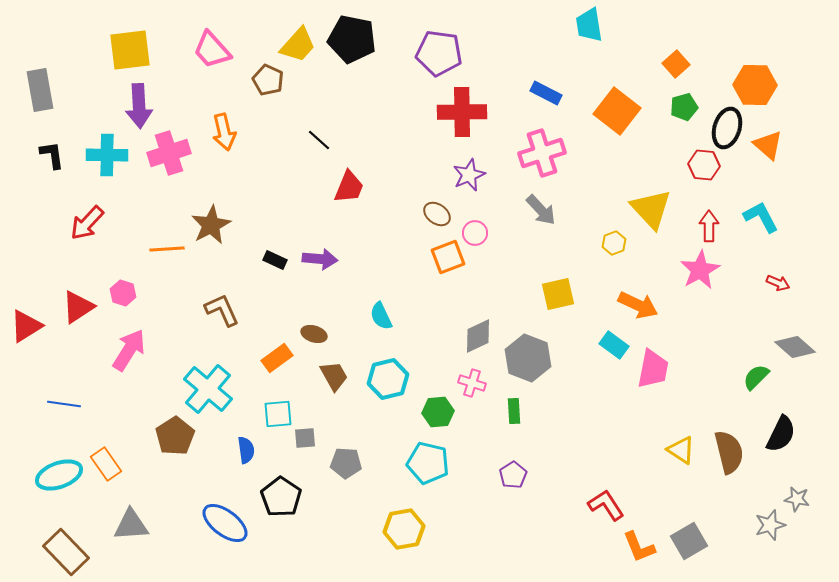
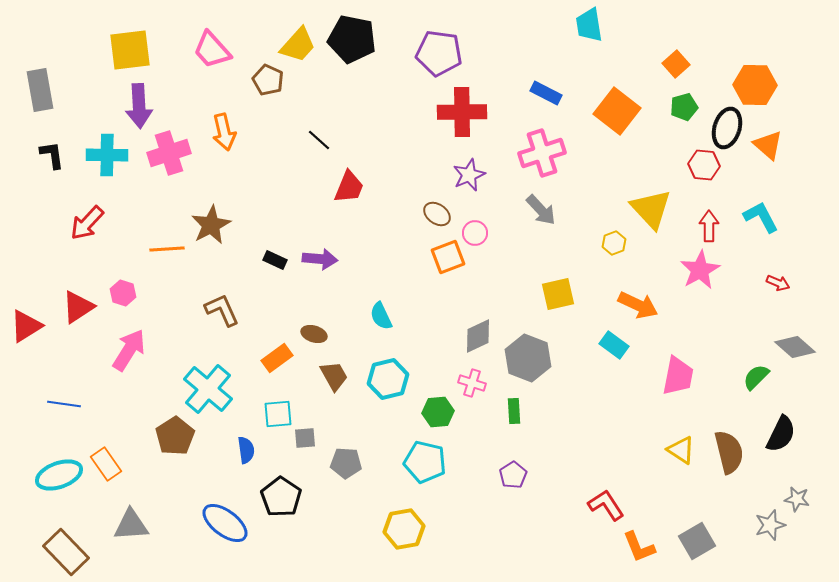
pink trapezoid at (653, 369): moved 25 px right, 7 px down
cyan pentagon at (428, 463): moved 3 px left, 1 px up
gray square at (689, 541): moved 8 px right
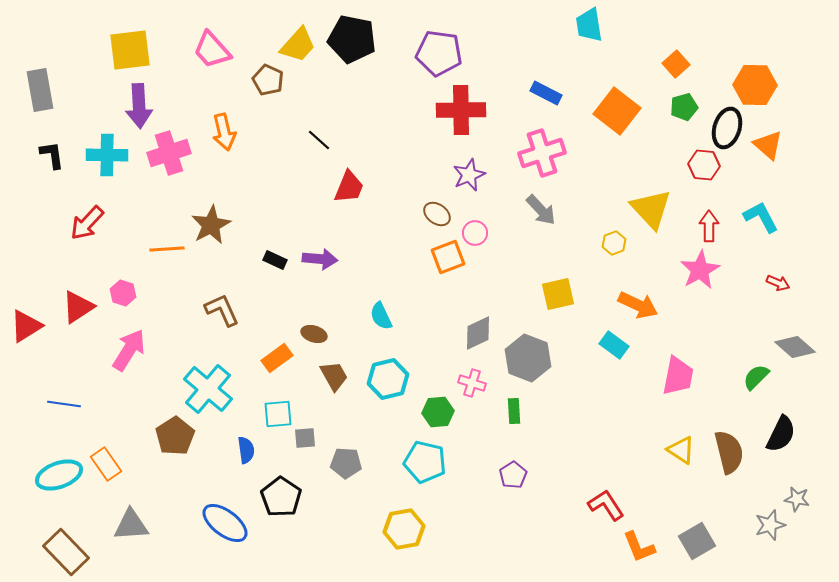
red cross at (462, 112): moved 1 px left, 2 px up
gray diamond at (478, 336): moved 3 px up
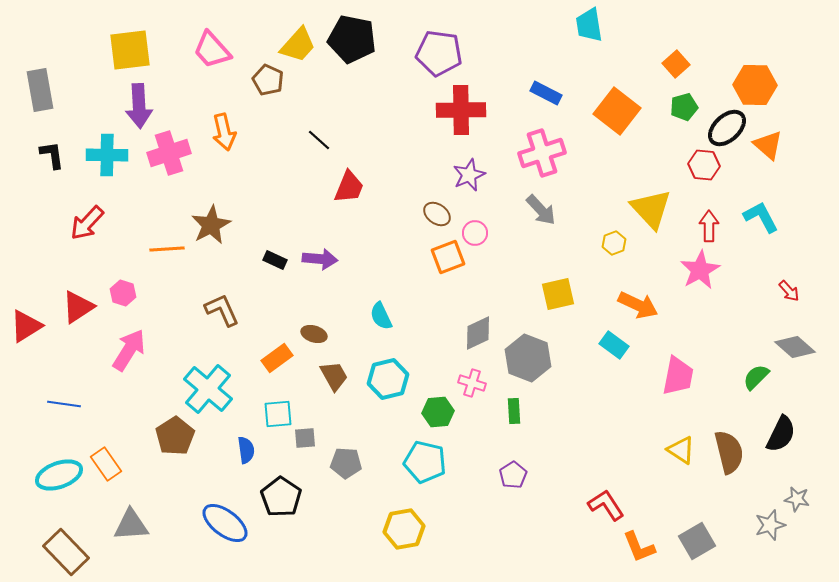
black ellipse at (727, 128): rotated 30 degrees clockwise
red arrow at (778, 283): moved 11 px right, 8 px down; rotated 25 degrees clockwise
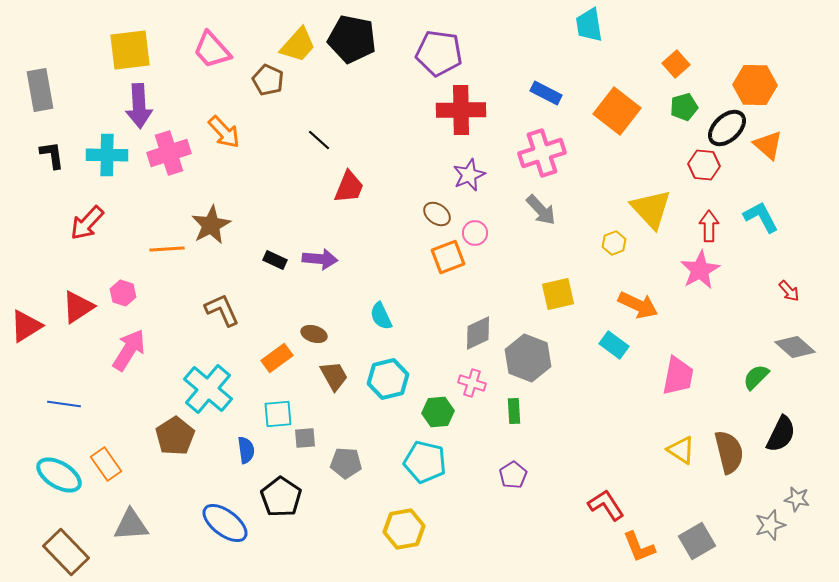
orange arrow at (224, 132): rotated 30 degrees counterclockwise
cyan ellipse at (59, 475): rotated 51 degrees clockwise
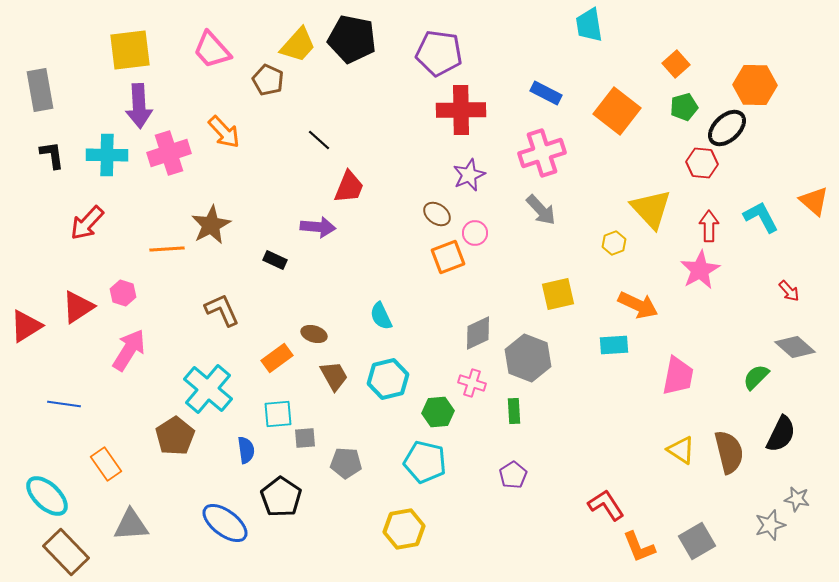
orange triangle at (768, 145): moved 46 px right, 56 px down
red hexagon at (704, 165): moved 2 px left, 2 px up
purple arrow at (320, 259): moved 2 px left, 32 px up
cyan rectangle at (614, 345): rotated 40 degrees counterclockwise
cyan ellipse at (59, 475): moved 12 px left, 21 px down; rotated 12 degrees clockwise
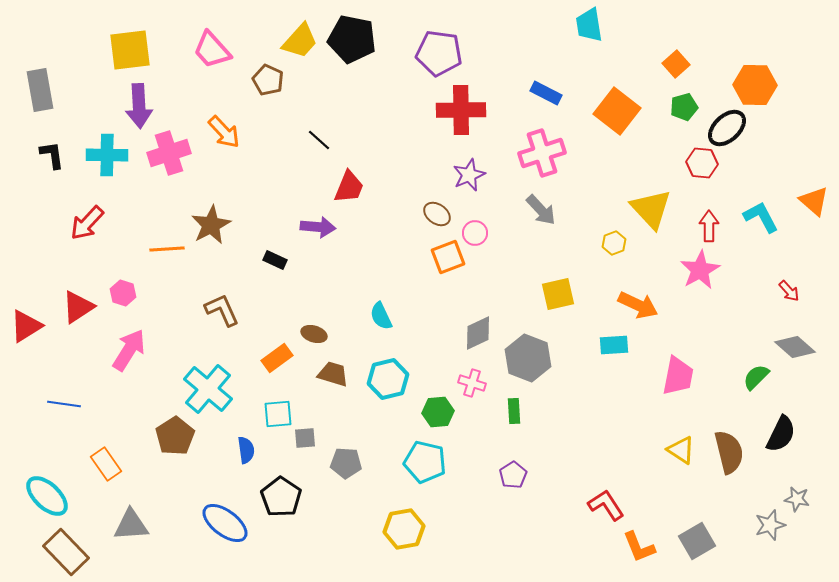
yellow trapezoid at (298, 45): moved 2 px right, 4 px up
brown trapezoid at (334, 376): moved 1 px left, 2 px up; rotated 44 degrees counterclockwise
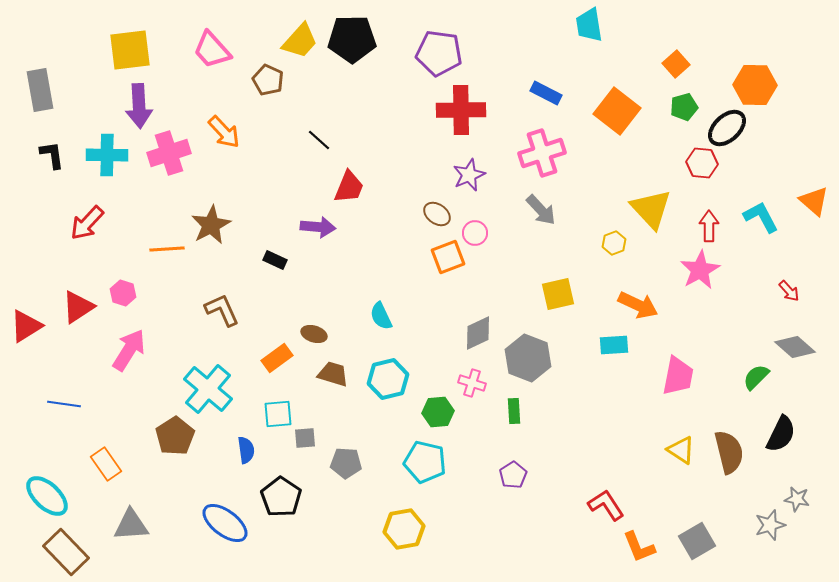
black pentagon at (352, 39): rotated 12 degrees counterclockwise
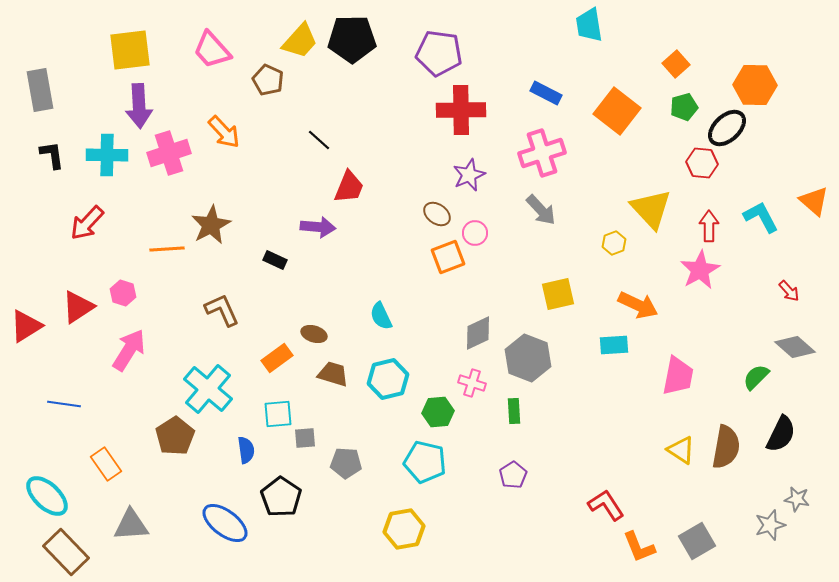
brown semicircle at (729, 452): moved 3 px left, 5 px up; rotated 24 degrees clockwise
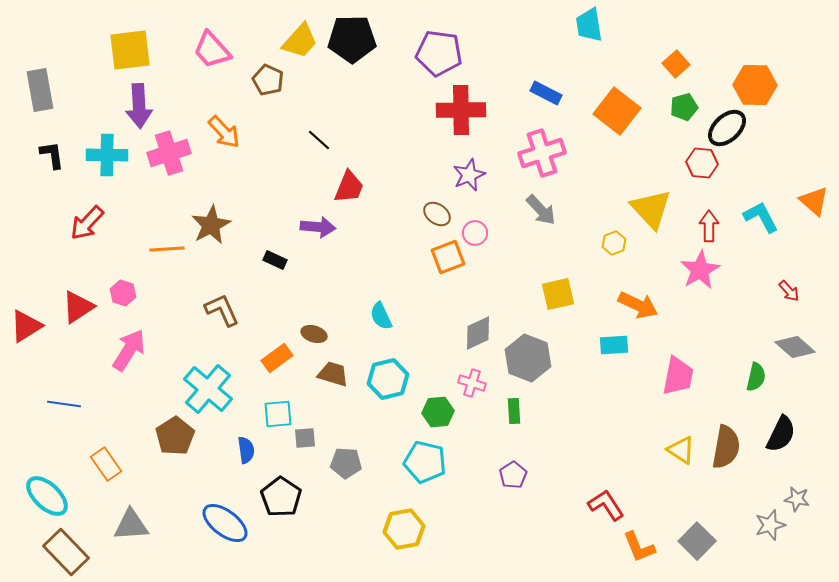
green semicircle at (756, 377): rotated 148 degrees clockwise
gray square at (697, 541): rotated 15 degrees counterclockwise
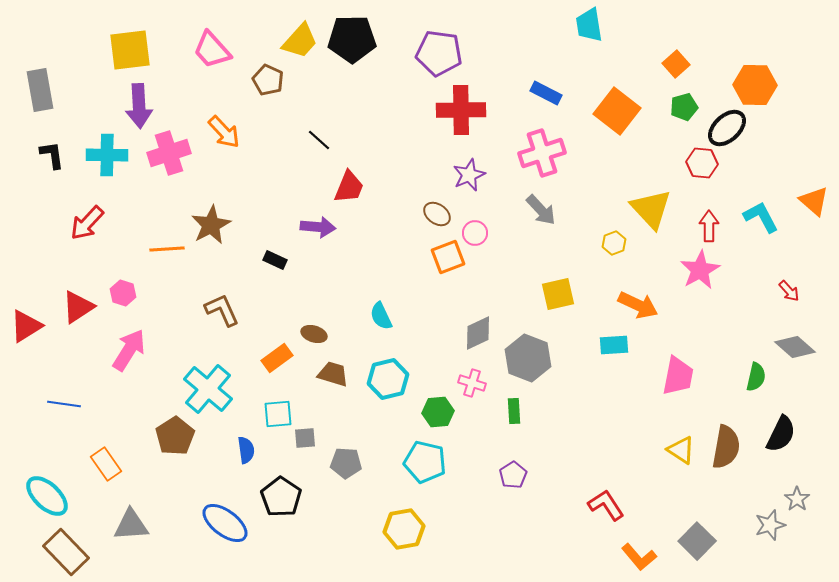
gray star at (797, 499): rotated 25 degrees clockwise
orange L-shape at (639, 547): moved 10 px down; rotated 18 degrees counterclockwise
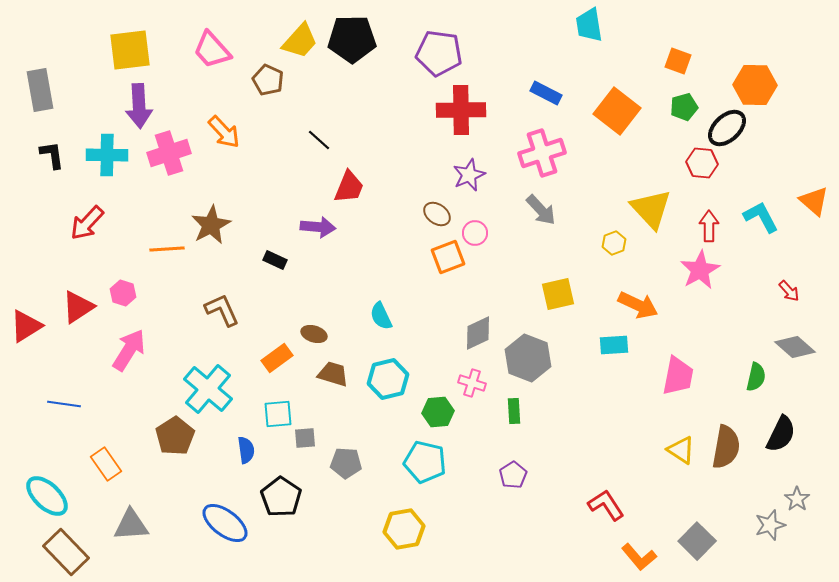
orange square at (676, 64): moved 2 px right, 3 px up; rotated 28 degrees counterclockwise
